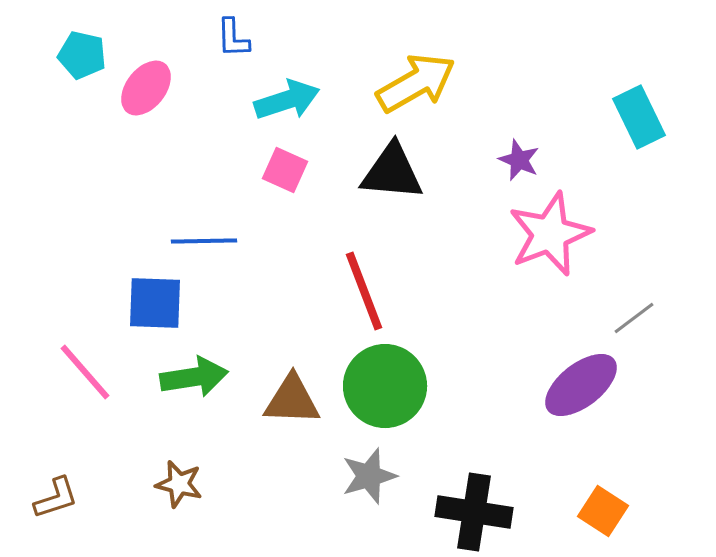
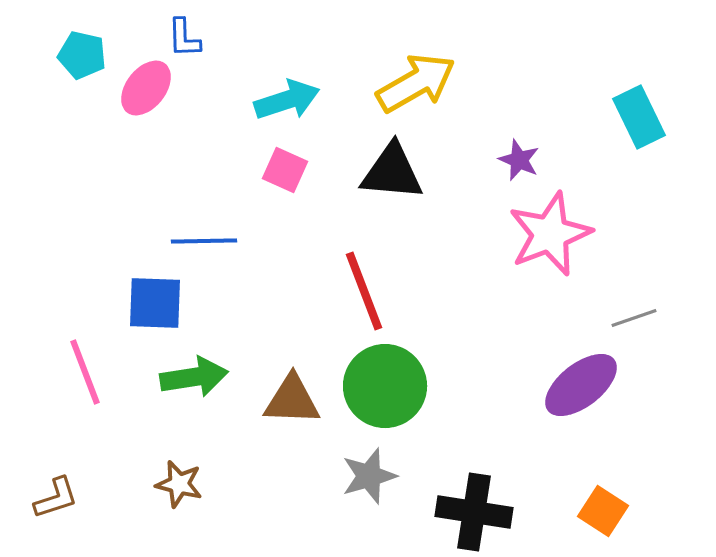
blue L-shape: moved 49 px left
gray line: rotated 18 degrees clockwise
pink line: rotated 20 degrees clockwise
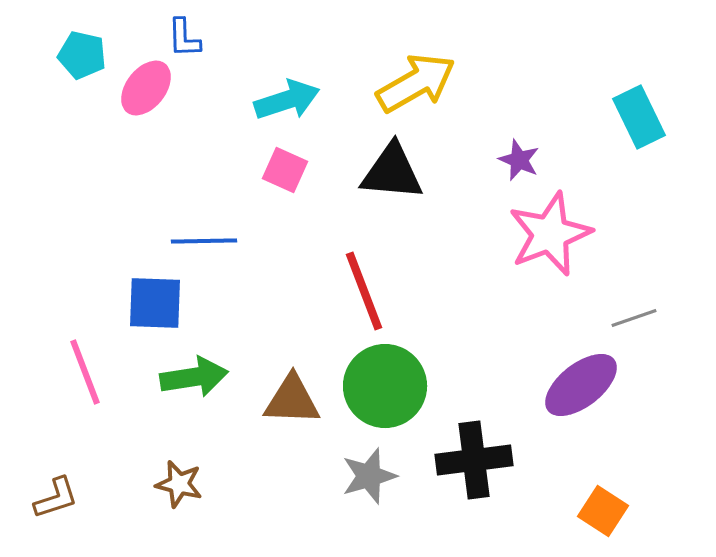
black cross: moved 52 px up; rotated 16 degrees counterclockwise
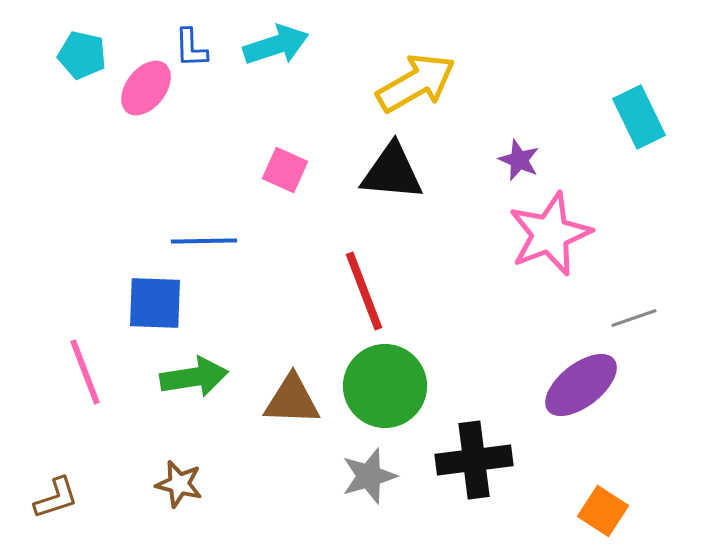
blue L-shape: moved 7 px right, 10 px down
cyan arrow: moved 11 px left, 55 px up
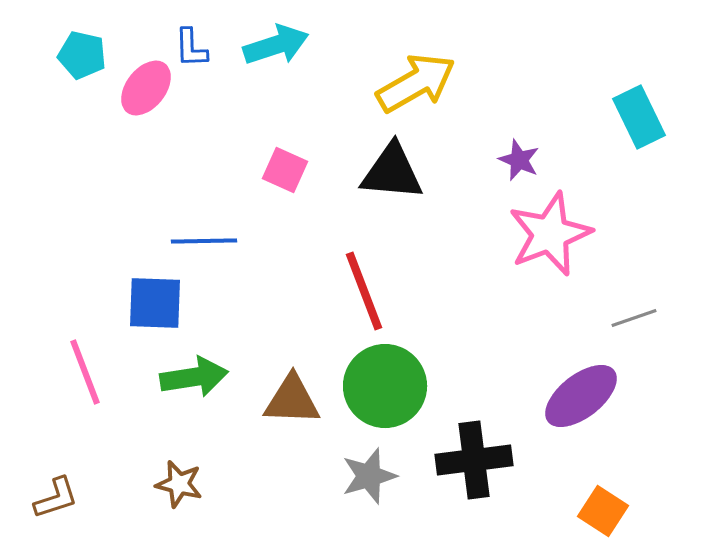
purple ellipse: moved 11 px down
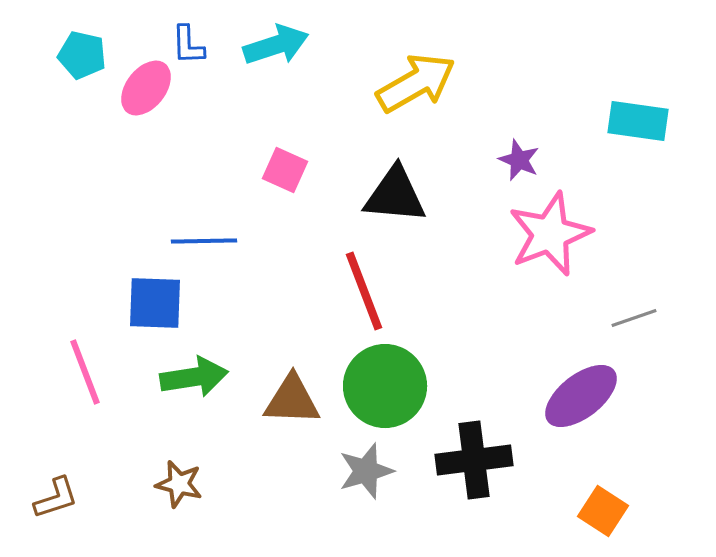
blue L-shape: moved 3 px left, 3 px up
cyan rectangle: moved 1 px left, 4 px down; rotated 56 degrees counterclockwise
black triangle: moved 3 px right, 23 px down
gray star: moved 3 px left, 5 px up
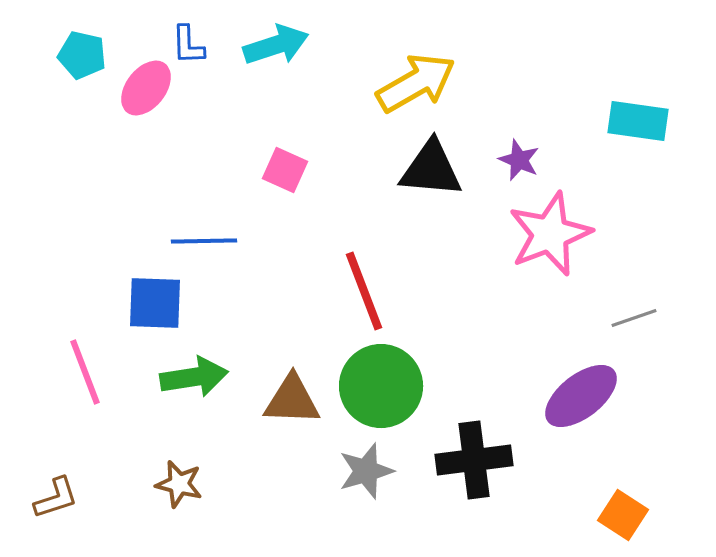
black triangle: moved 36 px right, 26 px up
green circle: moved 4 px left
orange square: moved 20 px right, 4 px down
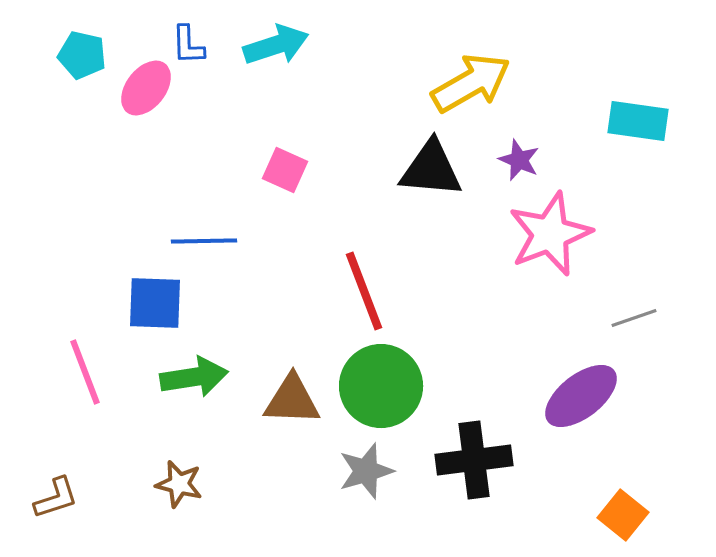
yellow arrow: moved 55 px right
orange square: rotated 6 degrees clockwise
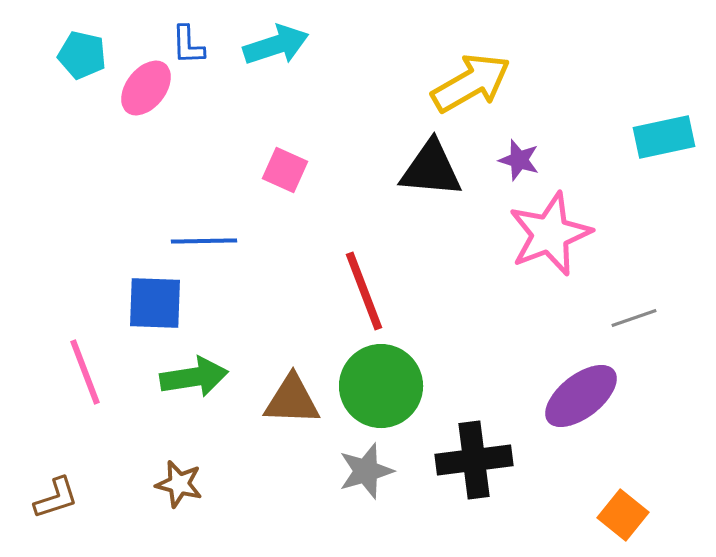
cyan rectangle: moved 26 px right, 16 px down; rotated 20 degrees counterclockwise
purple star: rotated 6 degrees counterclockwise
